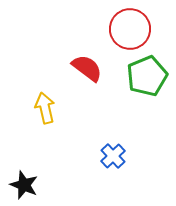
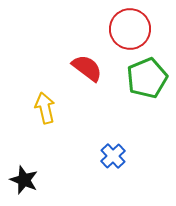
green pentagon: moved 2 px down
black star: moved 5 px up
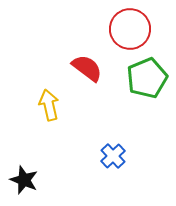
yellow arrow: moved 4 px right, 3 px up
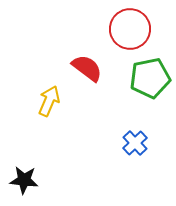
green pentagon: moved 3 px right; rotated 12 degrees clockwise
yellow arrow: moved 4 px up; rotated 36 degrees clockwise
blue cross: moved 22 px right, 13 px up
black star: rotated 16 degrees counterclockwise
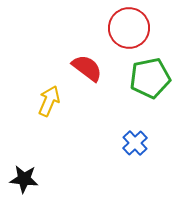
red circle: moved 1 px left, 1 px up
black star: moved 1 px up
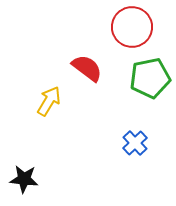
red circle: moved 3 px right, 1 px up
yellow arrow: rotated 8 degrees clockwise
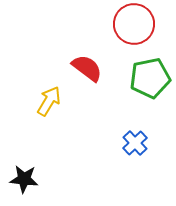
red circle: moved 2 px right, 3 px up
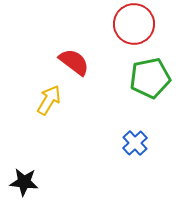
red semicircle: moved 13 px left, 6 px up
yellow arrow: moved 1 px up
black star: moved 3 px down
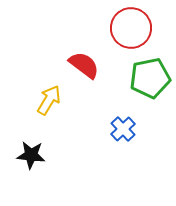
red circle: moved 3 px left, 4 px down
red semicircle: moved 10 px right, 3 px down
blue cross: moved 12 px left, 14 px up
black star: moved 7 px right, 27 px up
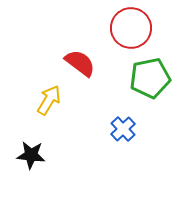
red semicircle: moved 4 px left, 2 px up
